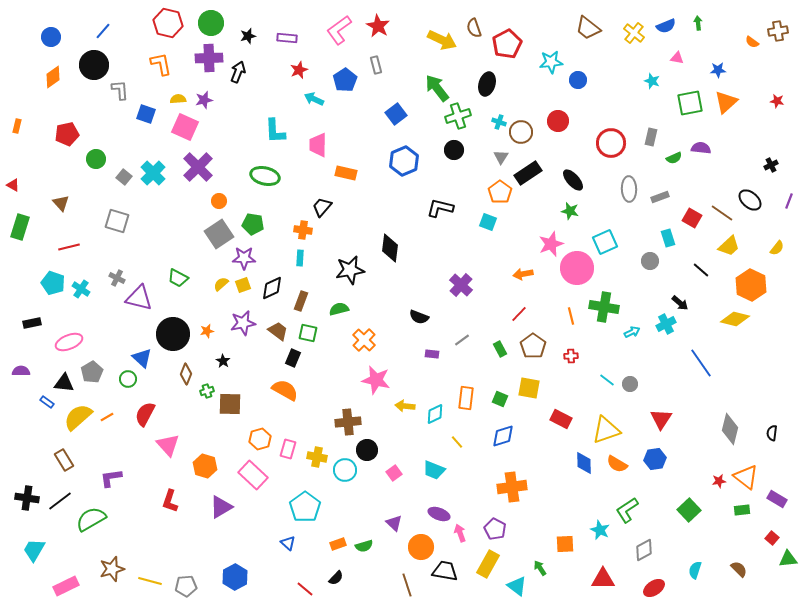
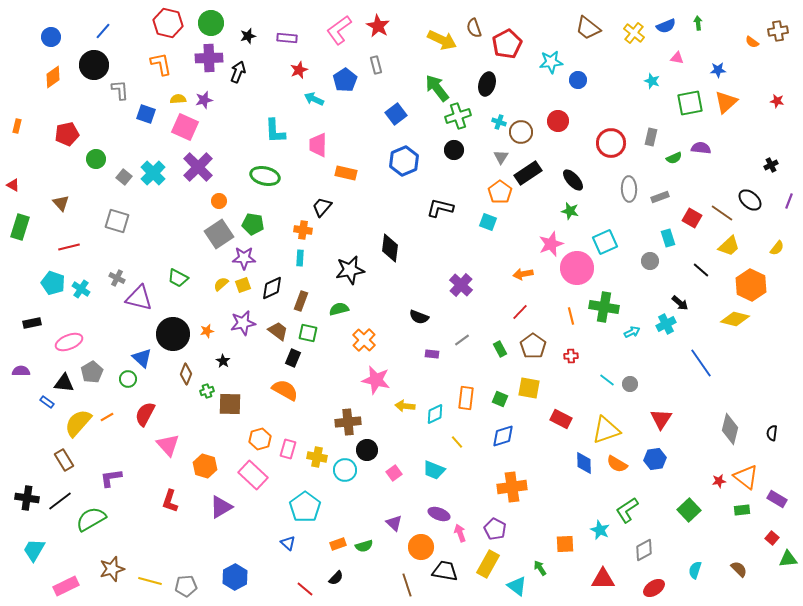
red line at (519, 314): moved 1 px right, 2 px up
yellow semicircle at (78, 417): moved 6 px down; rotated 8 degrees counterclockwise
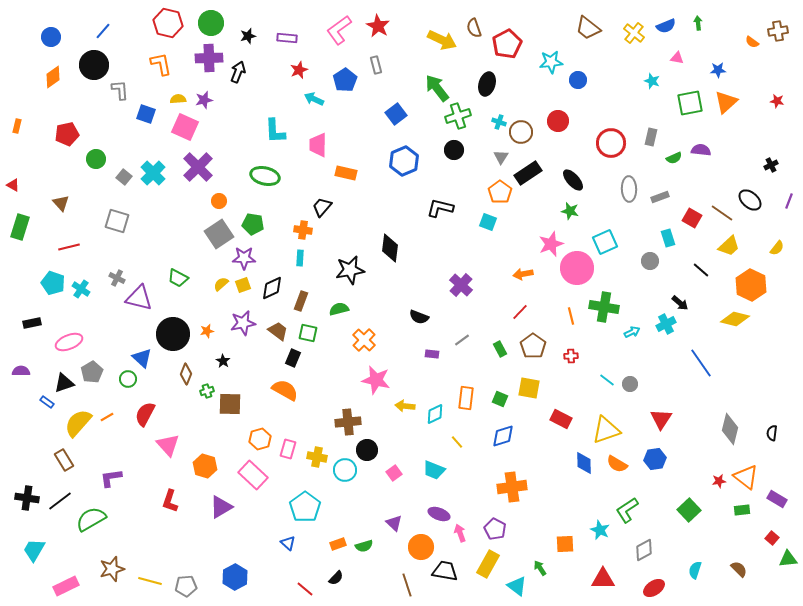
purple semicircle at (701, 148): moved 2 px down
black triangle at (64, 383): rotated 25 degrees counterclockwise
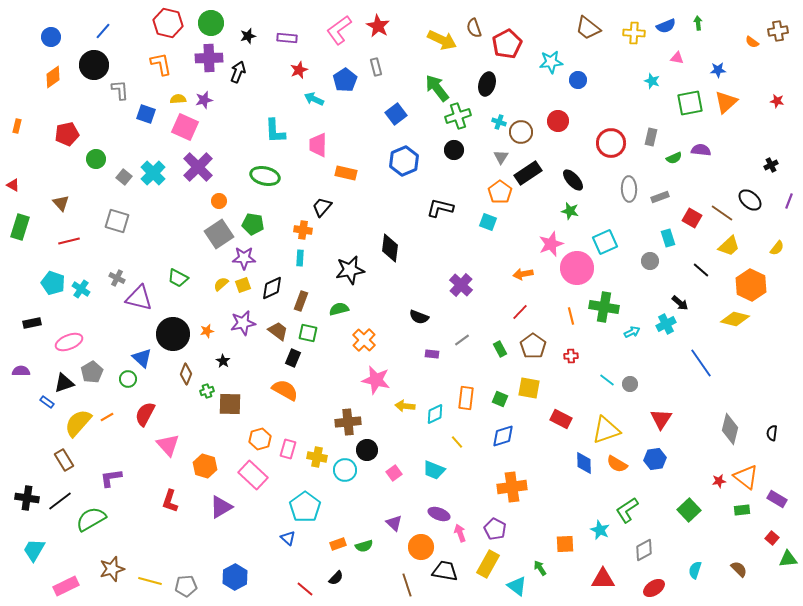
yellow cross at (634, 33): rotated 35 degrees counterclockwise
gray rectangle at (376, 65): moved 2 px down
red line at (69, 247): moved 6 px up
blue triangle at (288, 543): moved 5 px up
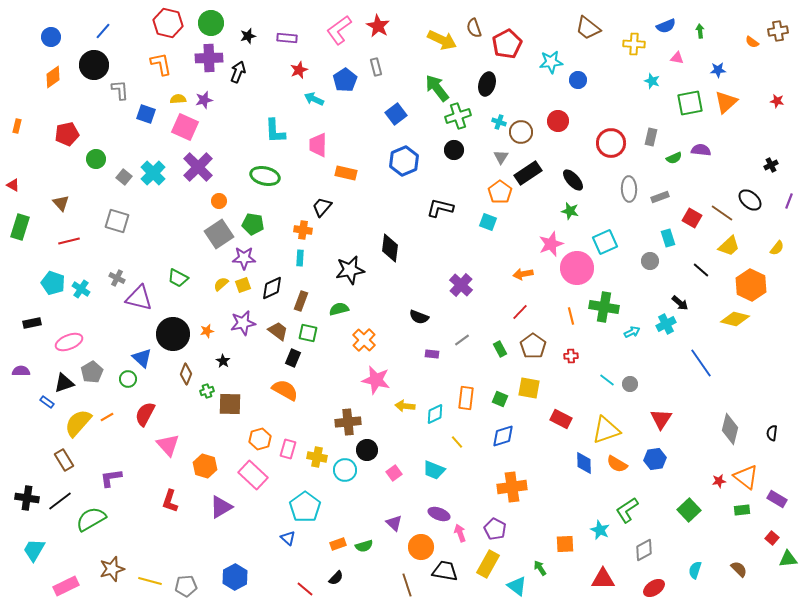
green arrow at (698, 23): moved 2 px right, 8 px down
yellow cross at (634, 33): moved 11 px down
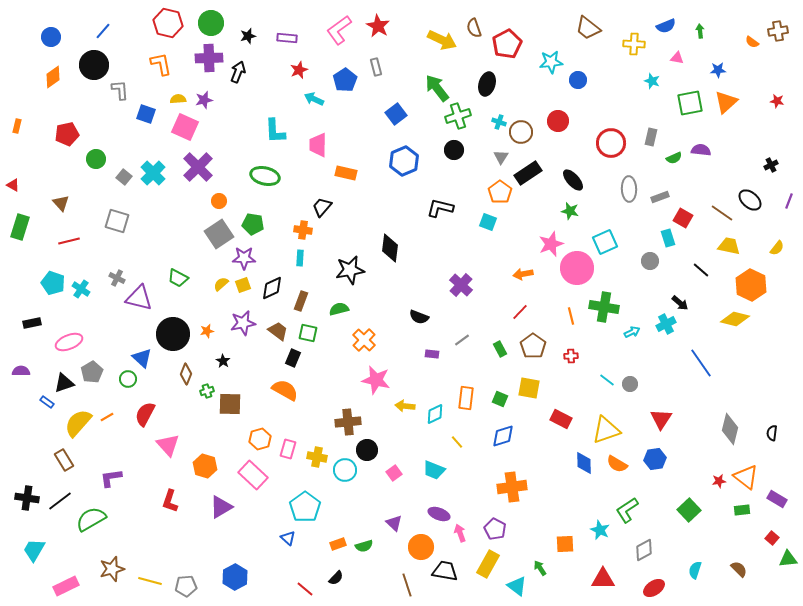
red square at (692, 218): moved 9 px left
yellow trapezoid at (729, 246): rotated 125 degrees counterclockwise
